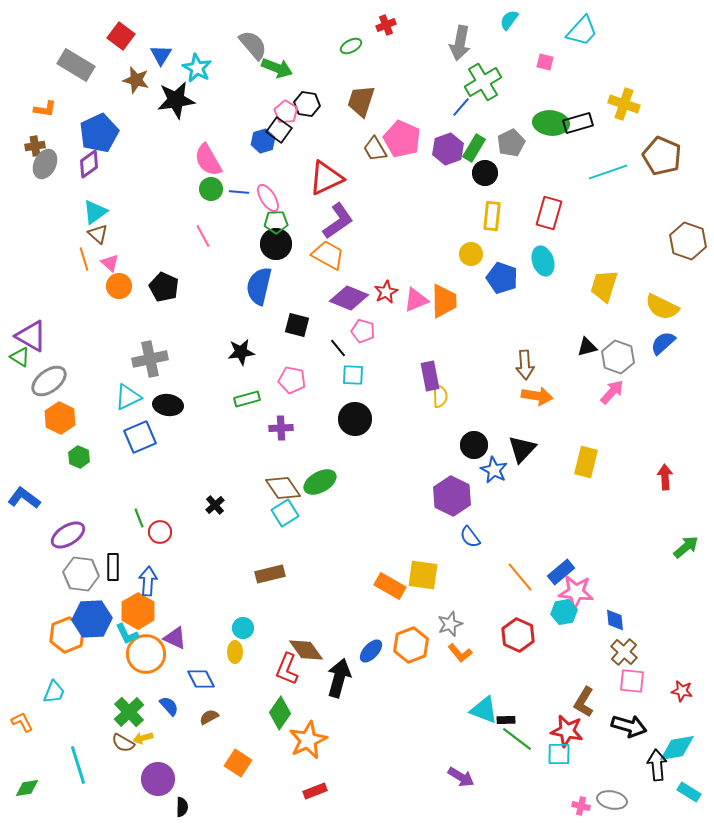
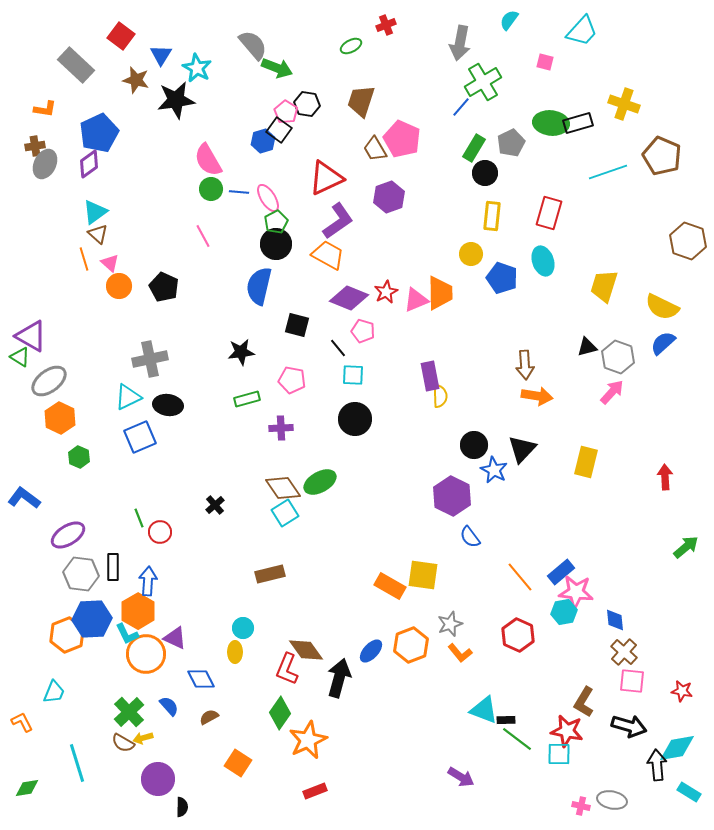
gray rectangle at (76, 65): rotated 12 degrees clockwise
purple hexagon at (448, 149): moved 59 px left, 48 px down
green pentagon at (276, 222): rotated 25 degrees counterclockwise
orange trapezoid at (444, 301): moved 4 px left, 8 px up
cyan line at (78, 765): moved 1 px left, 2 px up
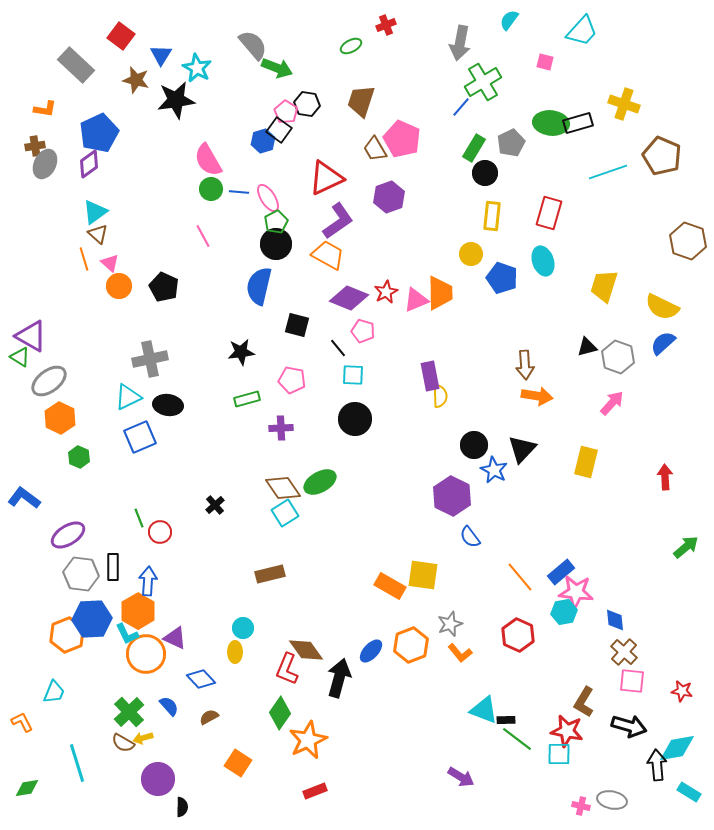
pink arrow at (612, 392): moved 11 px down
blue diamond at (201, 679): rotated 16 degrees counterclockwise
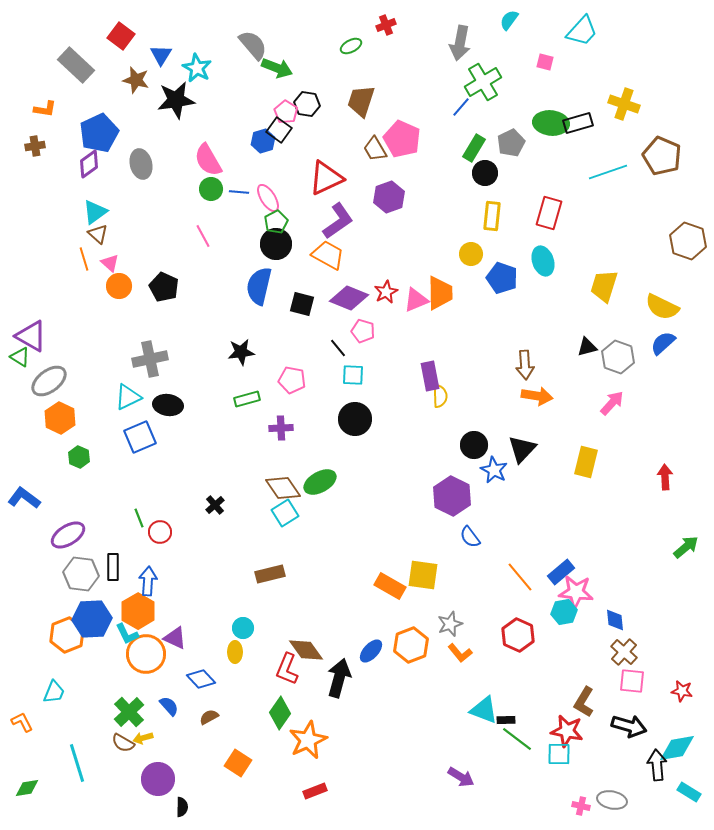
gray ellipse at (45, 164): moved 96 px right; rotated 40 degrees counterclockwise
black square at (297, 325): moved 5 px right, 21 px up
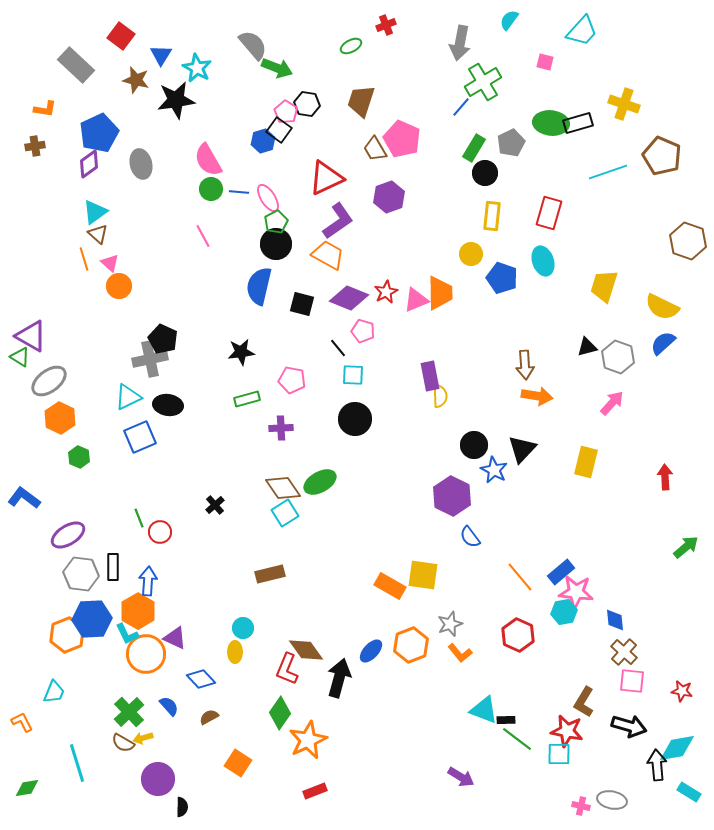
black pentagon at (164, 287): moved 1 px left, 52 px down
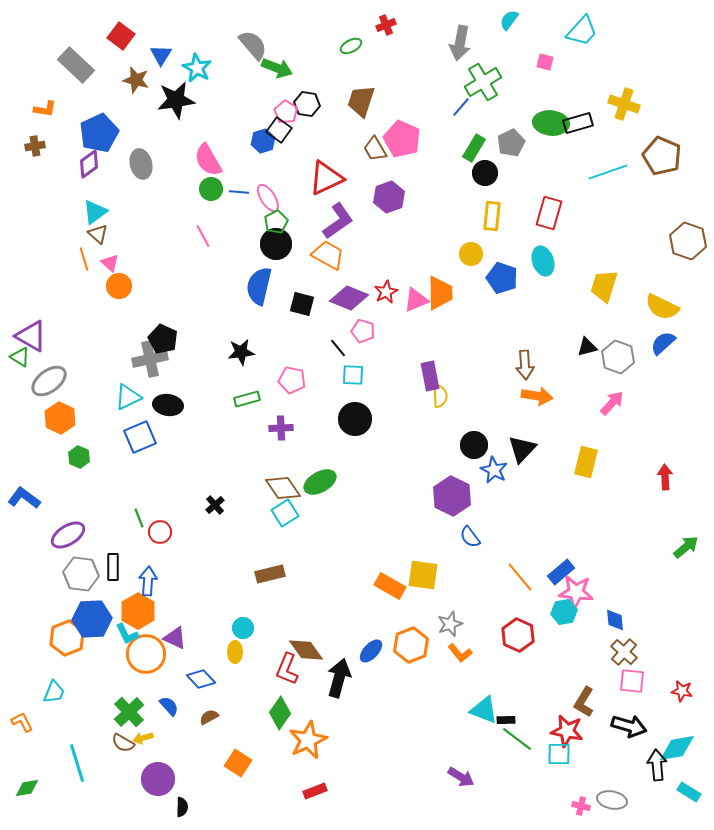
orange hexagon at (67, 635): moved 3 px down
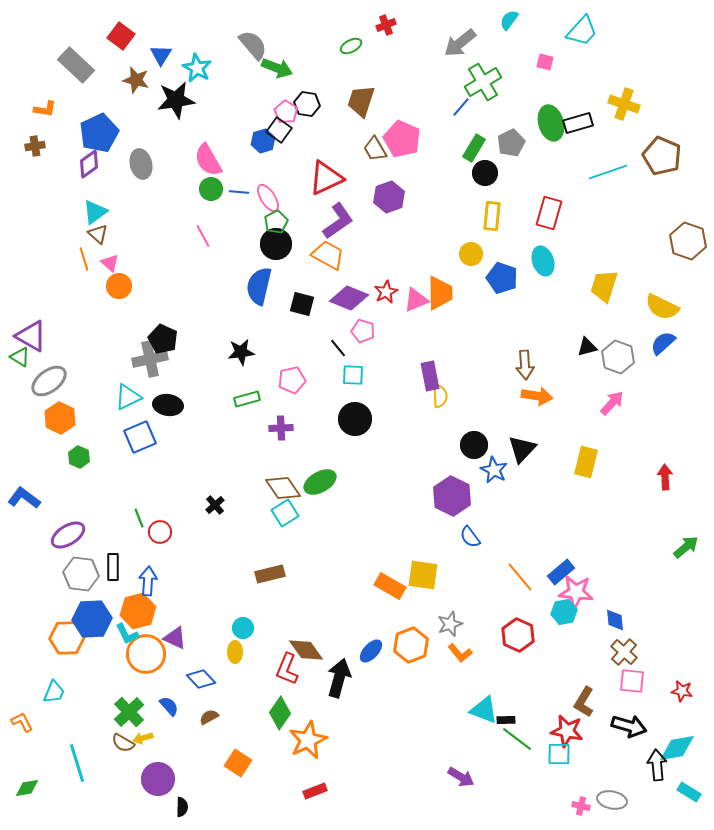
gray arrow at (460, 43): rotated 40 degrees clockwise
green ellipse at (551, 123): rotated 68 degrees clockwise
pink pentagon at (292, 380): rotated 24 degrees counterclockwise
orange hexagon at (138, 611): rotated 16 degrees clockwise
orange hexagon at (67, 638): rotated 20 degrees clockwise
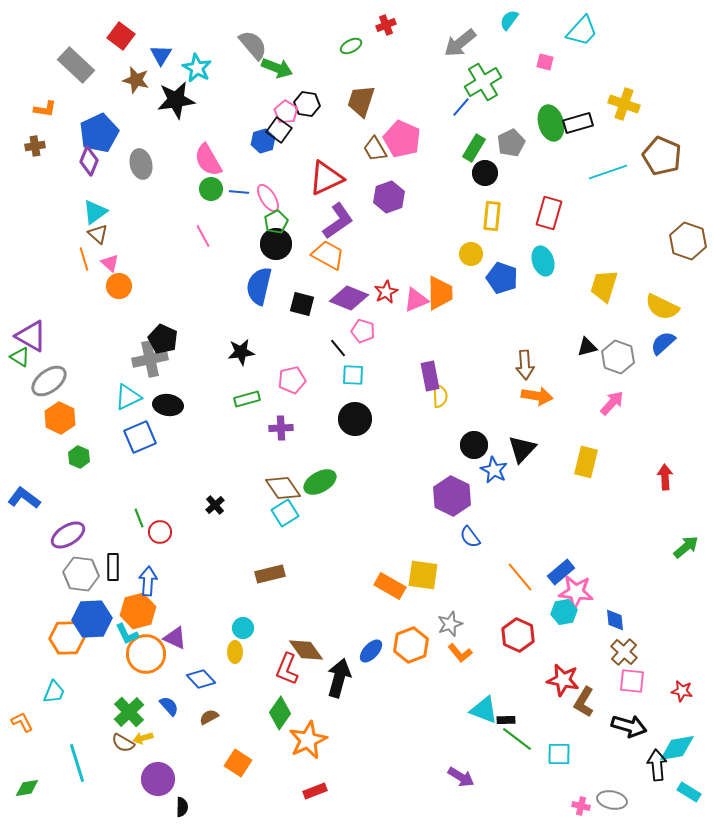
purple diamond at (89, 164): moved 3 px up; rotated 32 degrees counterclockwise
red star at (567, 731): moved 4 px left, 51 px up
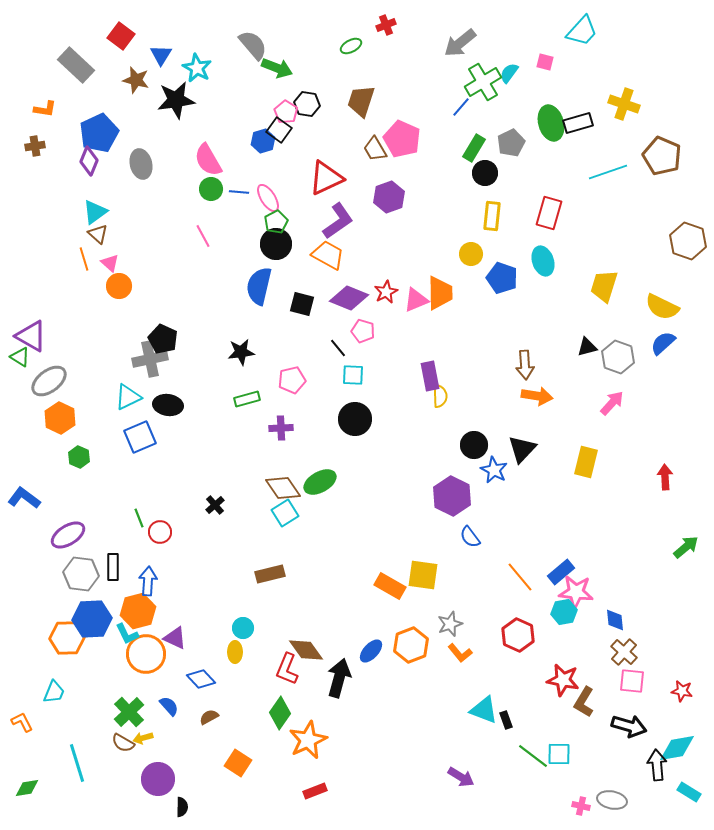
cyan semicircle at (509, 20): moved 53 px down
black rectangle at (506, 720): rotated 72 degrees clockwise
green line at (517, 739): moved 16 px right, 17 px down
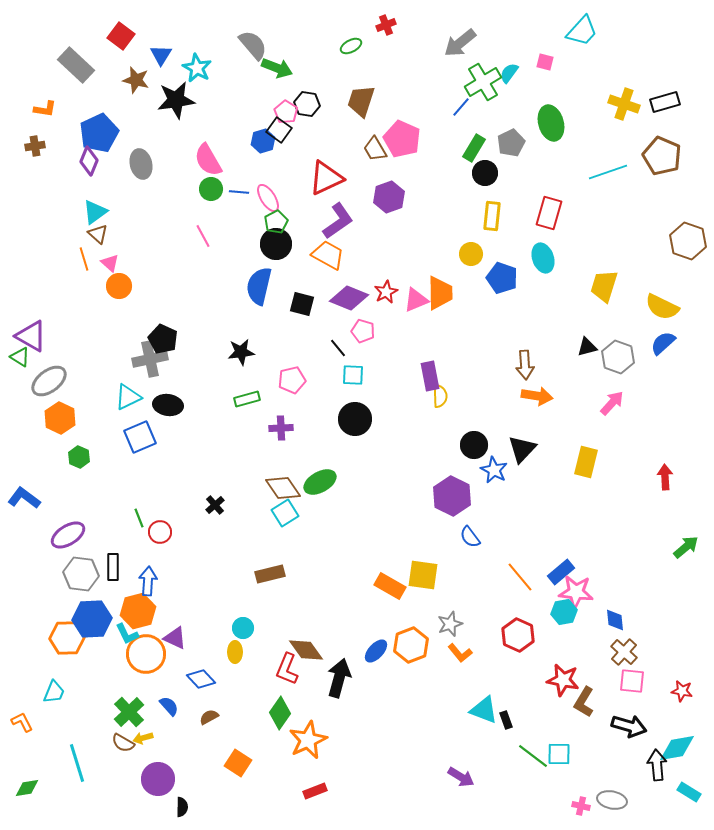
black rectangle at (578, 123): moved 87 px right, 21 px up
cyan ellipse at (543, 261): moved 3 px up
blue ellipse at (371, 651): moved 5 px right
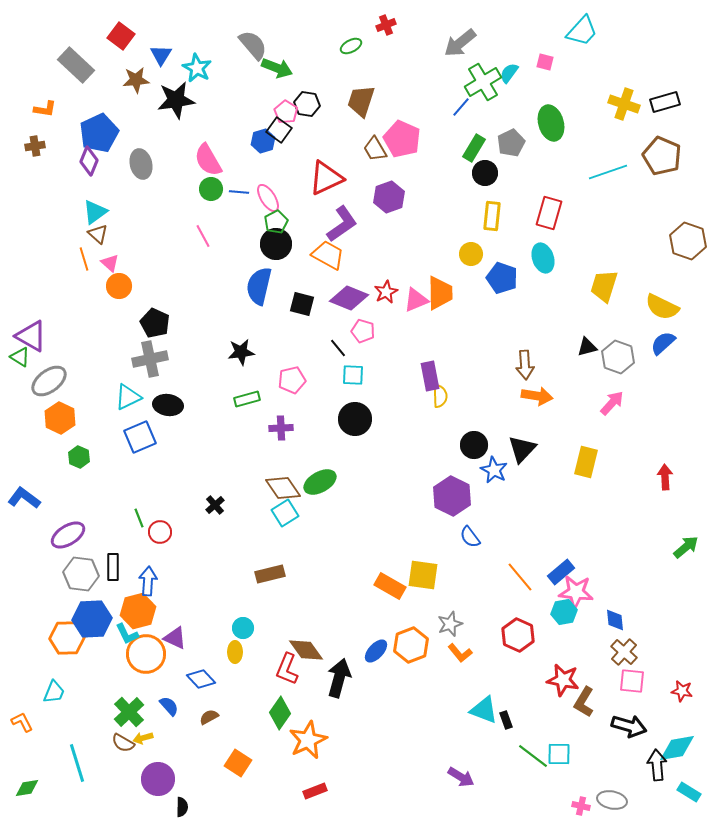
brown star at (136, 80): rotated 20 degrees counterclockwise
purple L-shape at (338, 221): moved 4 px right, 3 px down
black pentagon at (163, 339): moved 8 px left, 16 px up
